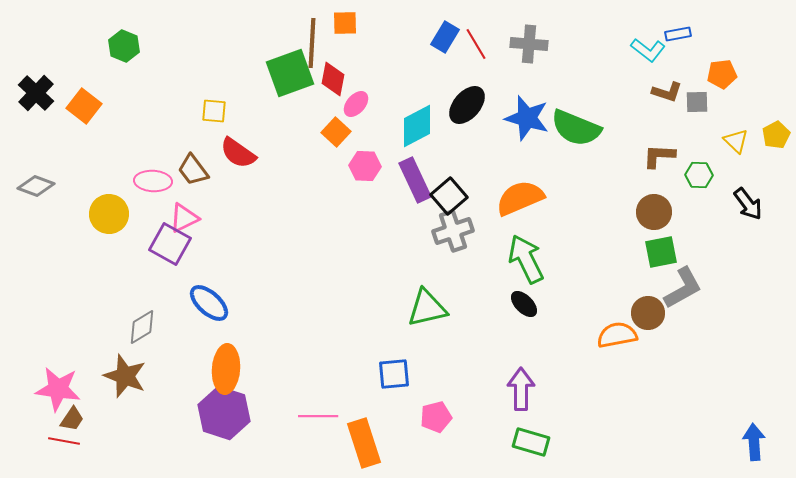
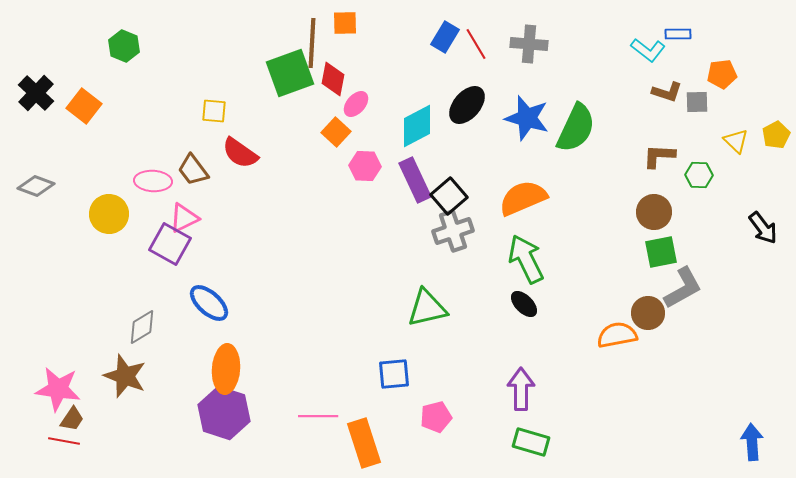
blue rectangle at (678, 34): rotated 10 degrees clockwise
green semicircle at (576, 128): rotated 87 degrees counterclockwise
red semicircle at (238, 153): moved 2 px right
orange semicircle at (520, 198): moved 3 px right
black arrow at (748, 204): moved 15 px right, 24 px down
blue arrow at (754, 442): moved 2 px left
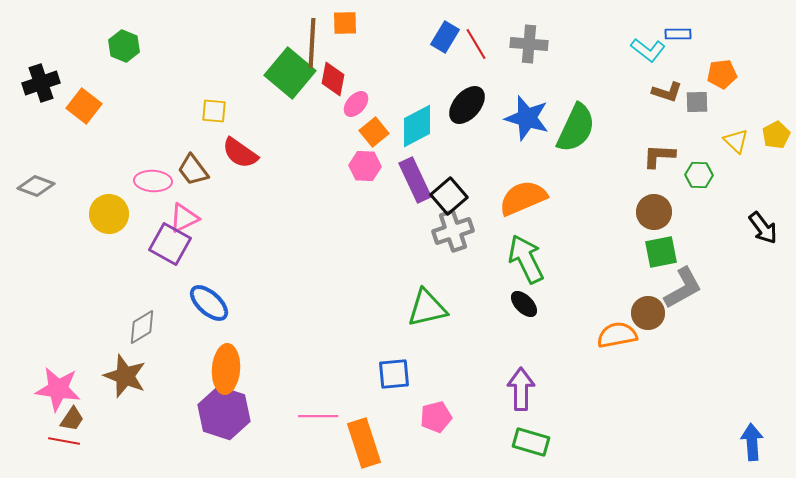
green square at (290, 73): rotated 30 degrees counterclockwise
black cross at (36, 93): moved 5 px right, 10 px up; rotated 27 degrees clockwise
orange square at (336, 132): moved 38 px right; rotated 8 degrees clockwise
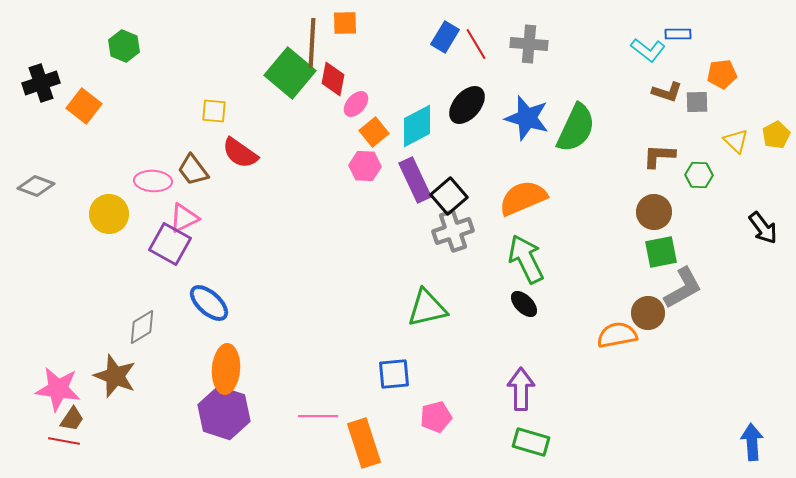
brown star at (125, 376): moved 10 px left
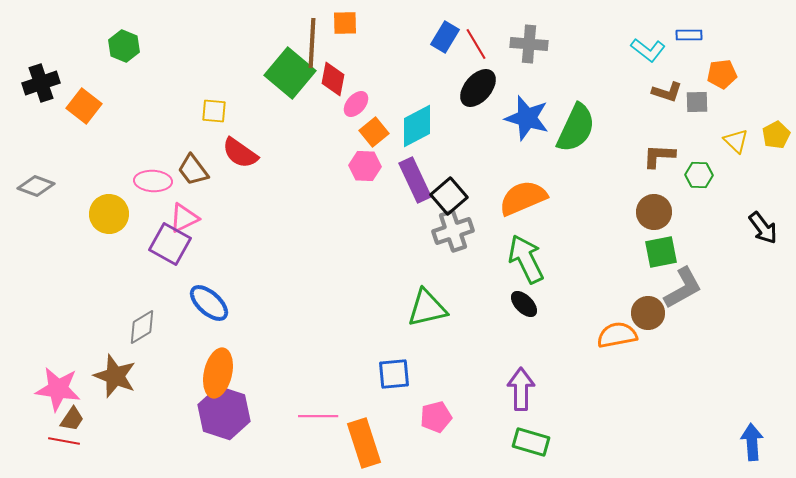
blue rectangle at (678, 34): moved 11 px right, 1 px down
black ellipse at (467, 105): moved 11 px right, 17 px up
orange ellipse at (226, 369): moved 8 px left, 4 px down; rotated 9 degrees clockwise
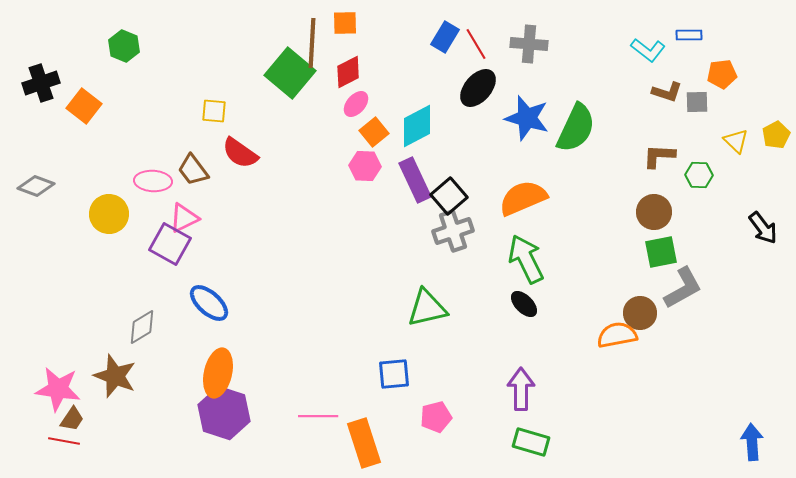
red diamond at (333, 79): moved 15 px right, 7 px up; rotated 52 degrees clockwise
brown circle at (648, 313): moved 8 px left
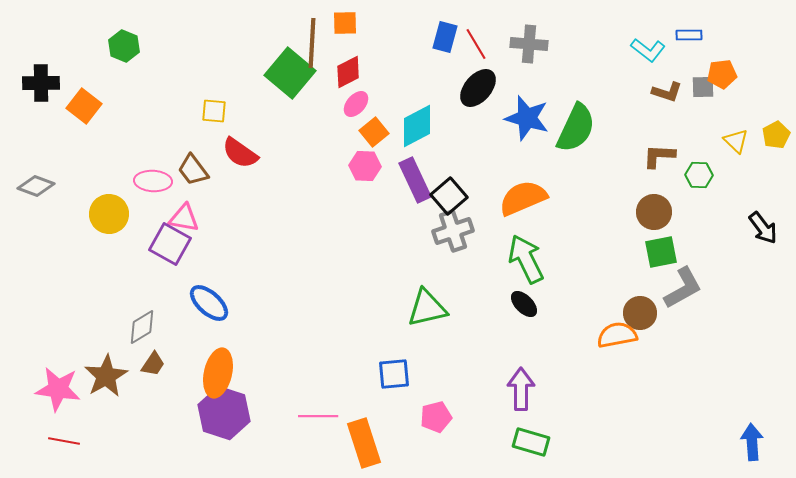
blue rectangle at (445, 37): rotated 16 degrees counterclockwise
black cross at (41, 83): rotated 18 degrees clockwise
gray square at (697, 102): moved 6 px right, 15 px up
pink triangle at (184, 218): rotated 36 degrees clockwise
brown star at (115, 376): moved 9 px left; rotated 21 degrees clockwise
brown trapezoid at (72, 419): moved 81 px right, 55 px up
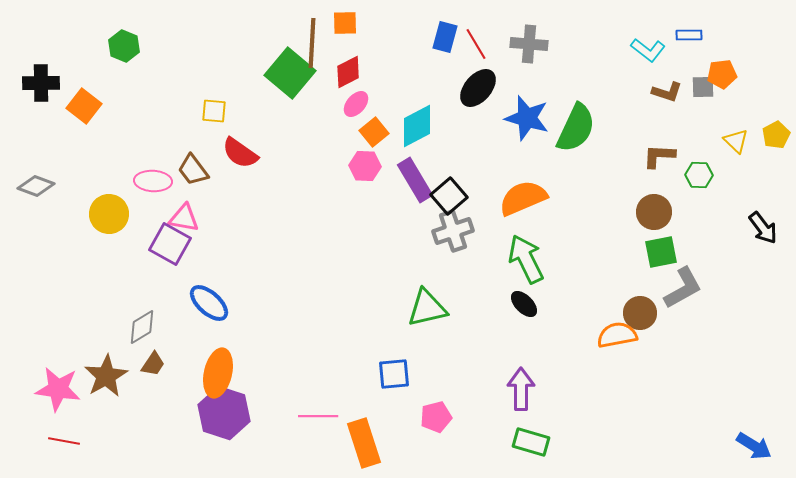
purple rectangle at (415, 180): rotated 6 degrees counterclockwise
blue arrow at (752, 442): moved 2 px right, 4 px down; rotated 126 degrees clockwise
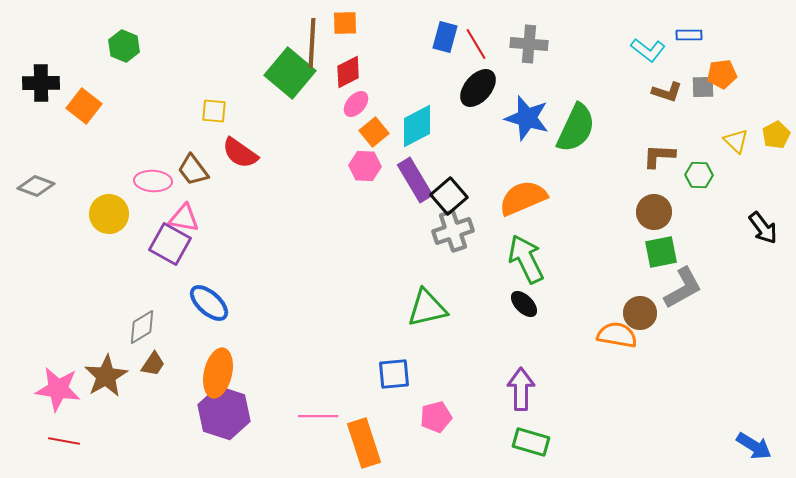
orange semicircle at (617, 335): rotated 21 degrees clockwise
